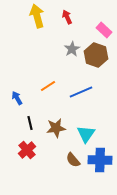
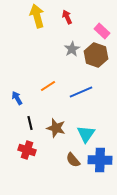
pink rectangle: moved 2 px left, 1 px down
brown star: rotated 24 degrees clockwise
red cross: rotated 30 degrees counterclockwise
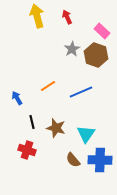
black line: moved 2 px right, 1 px up
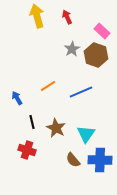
brown star: rotated 12 degrees clockwise
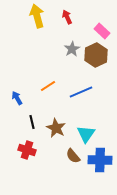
brown hexagon: rotated 15 degrees clockwise
brown semicircle: moved 4 px up
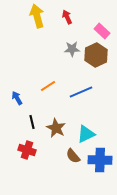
gray star: rotated 28 degrees clockwise
cyan triangle: rotated 30 degrees clockwise
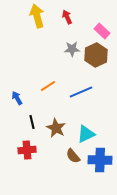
red cross: rotated 24 degrees counterclockwise
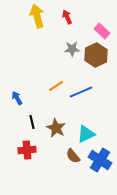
orange line: moved 8 px right
blue cross: rotated 30 degrees clockwise
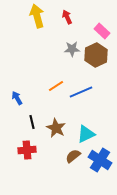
brown semicircle: rotated 91 degrees clockwise
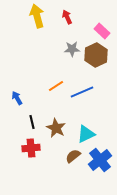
blue line: moved 1 px right
red cross: moved 4 px right, 2 px up
blue cross: rotated 20 degrees clockwise
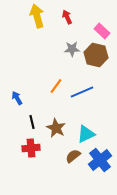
brown hexagon: rotated 20 degrees counterclockwise
orange line: rotated 21 degrees counterclockwise
